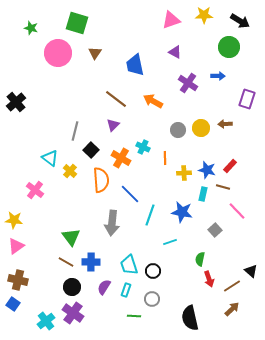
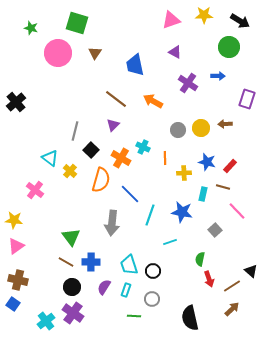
blue star at (207, 170): moved 8 px up
orange semicircle at (101, 180): rotated 20 degrees clockwise
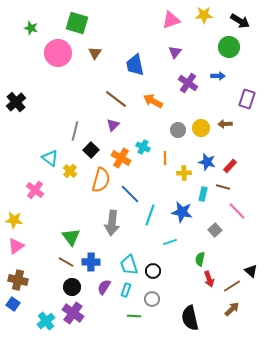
purple triangle at (175, 52): rotated 40 degrees clockwise
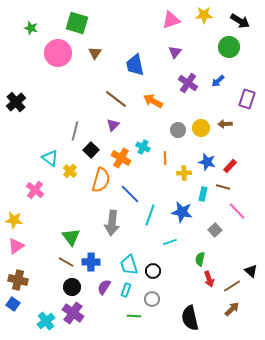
blue arrow at (218, 76): moved 5 px down; rotated 136 degrees clockwise
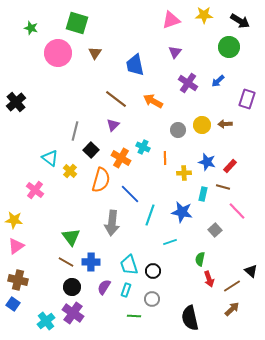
yellow circle at (201, 128): moved 1 px right, 3 px up
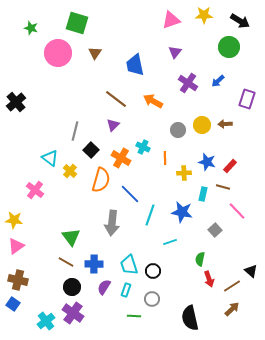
blue cross at (91, 262): moved 3 px right, 2 px down
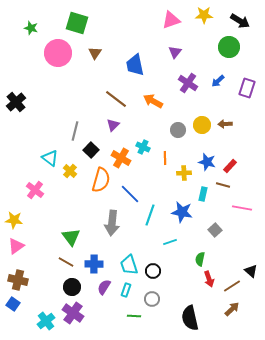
purple rectangle at (247, 99): moved 11 px up
brown line at (223, 187): moved 2 px up
pink line at (237, 211): moved 5 px right, 3 px up; rotated 36 degrees counterclockwise
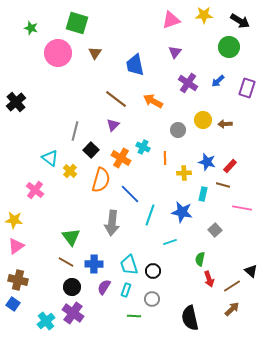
yellow circle at (202, 125): moved 1 px right, 5 px up
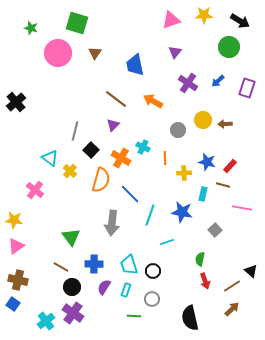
cyan line at (170, 242): moved 3 px left
brown line at (66, 262): moved 5 px left, 5 px down
red arrow at (209, 279): moved 4 px left, 2 px down
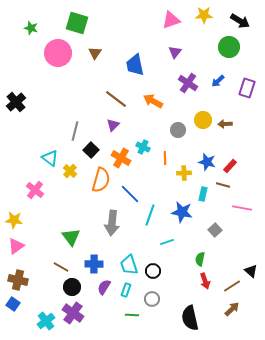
green line at (134, 316): moved 2 px left, 1 px up
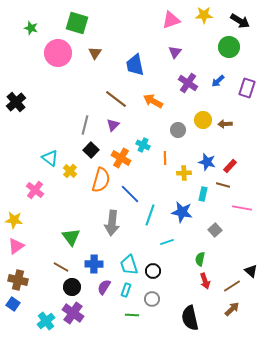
gray line at (75, 131): moved 10 px right, 6 px up
cyan cross at (143, 147): moved 2 px up
